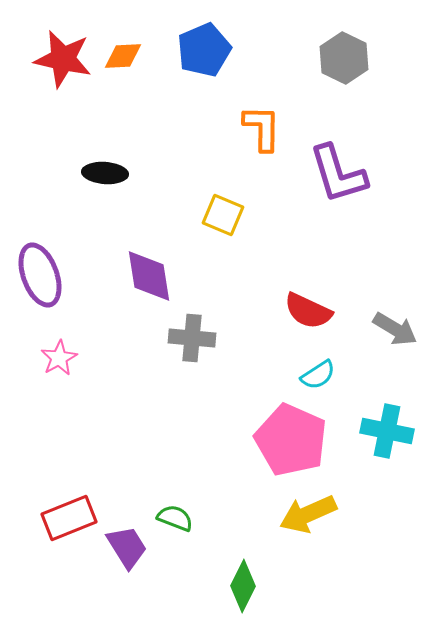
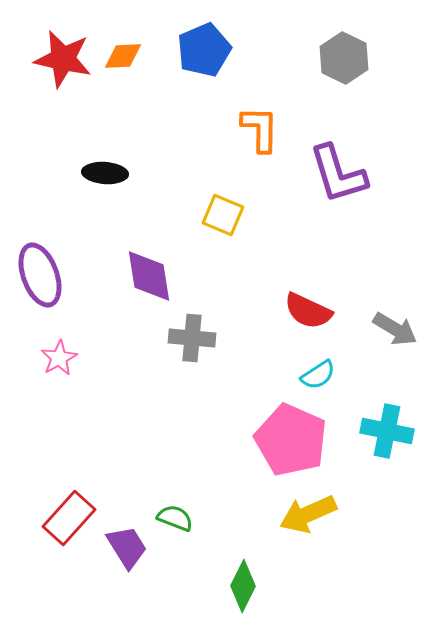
orange L-shape: moved 2 px left, 1 px down
red rectangle: rotated 26 degrees counterclockwise
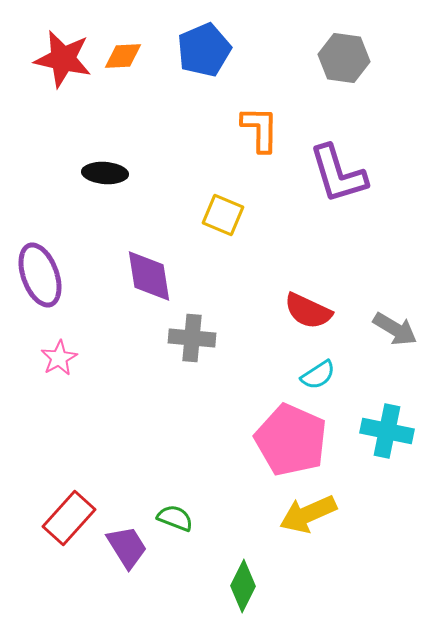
gray hexagon: rotated 18 degrees counterclockwise
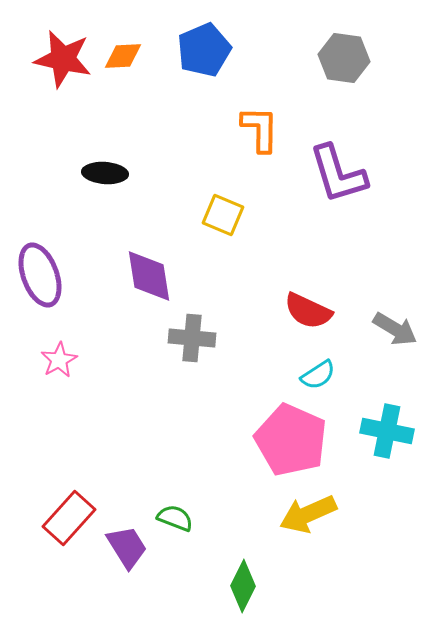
pink star: moved 2 px down
